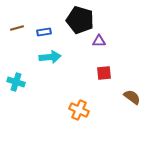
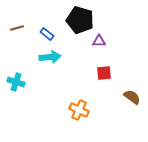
blue rectangle: moved 3 px right, 2 px down; rotated 48 degrees clockwise
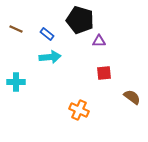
brown line: moved 1 px left, 1 px down; rotated 40 degrees clockwise
cyan cross: rotated 18 degrees counterclockwise
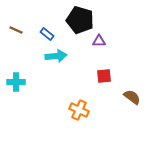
brown line: moved 1 px down
cyan arrow: moved 6 px right, 1 px up
red square: moved 3 px down
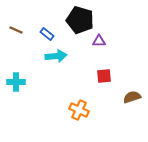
brown semicircle: rotated 54 degrees counterclockwise
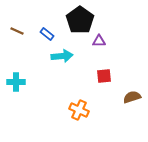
black pentagon: rotated 20 degrees clockwise
brown line: moved 1 px right, 1 px down
cyan arrow: moved 6 px right
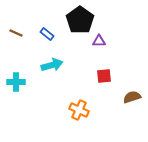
brown line: moved 1 px left, 2 px down
cyan arrow: moved 10 px left, 9 px down; rotated 10 degrees counterclockwise
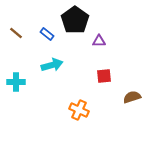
black pentagon: moved 5 px left
brown line: rotated 16 degrees clockwise
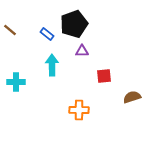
black pentagon: moved 1 px left, 4 px down; rotated 16 degrees clockwise
brown line: moved 6 px left, 3 px up
purple triangle: moved 17 px left, 10 px down
cyan arrow: rotated 75 degrees counterclockwise
orange cross: rotated 24 degrees counterclockwise
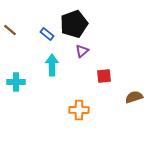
purple triangle: rotated 40 degrees counterclockwise
brown semicircle: moved 2 px right
